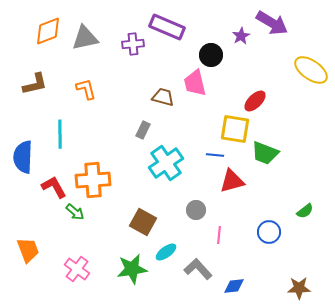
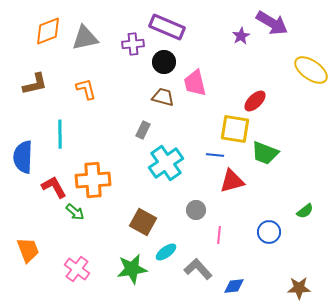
black circle: moved 47 px left, 7 px down
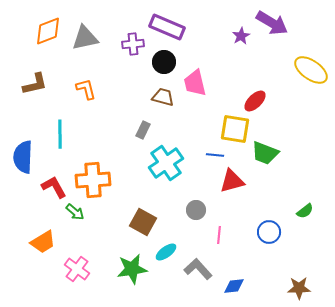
orange trapezoid: moved 15 px right, 8 px up; rotated 80 degrees clockwise
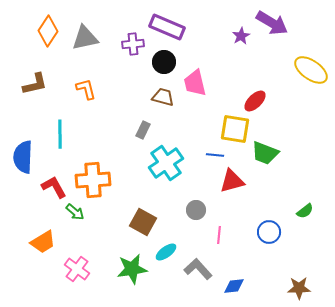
orange diamond: rotated 36 degrees counterclockwise
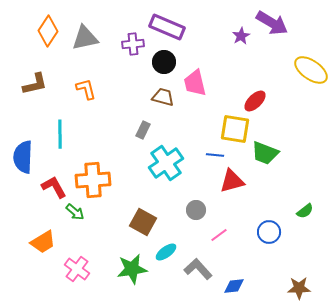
pink line: rotated 48 degrees clockwise
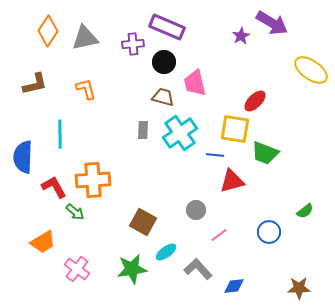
gray rectangle: rotated 24 degrees counterclockwise
cyan cross: moved 14 px right, 30 px up
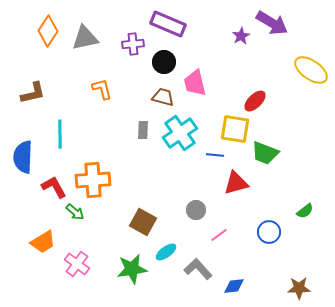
purple rectangle: moved 1 px right, 3 px up
brown L-shape: moved 2 px left, 9 px down
orange L-shape: moved 16 px right
red triangle: moved 4 px right, 2 px down
pink cross: moved 5 px up
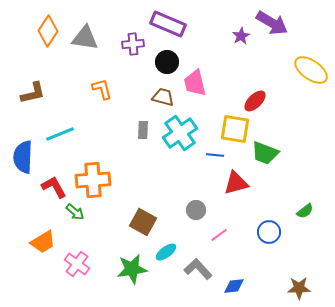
gray triangle: rotated 20 degrees clockwise
black circle: moved 3 px right
cyan line: rotated 68 degrees clockwise
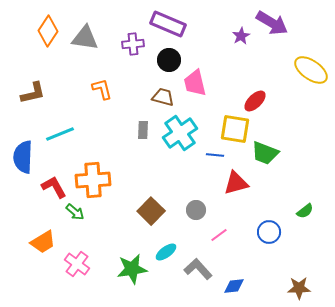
black circle: moved 2 px right, 2 px up
brown square: moved 8 px right, 11 px up; rotated 16 degrees clockwise
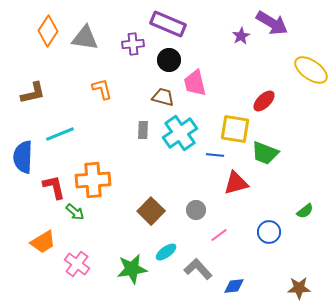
red ellipse: moved 9 px right
red L-shape: rotated 16 degrees clockwise
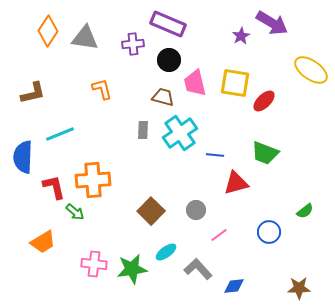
yellow square: moved 46 px up
pink cross: moved 17 px right; rotated 30 degrees counterclockwise
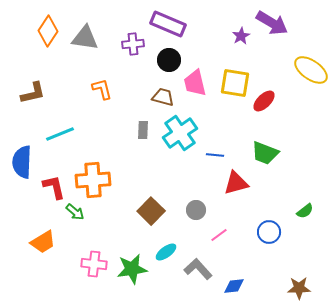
blue semicircle: moved 1 px left, 5 px down
